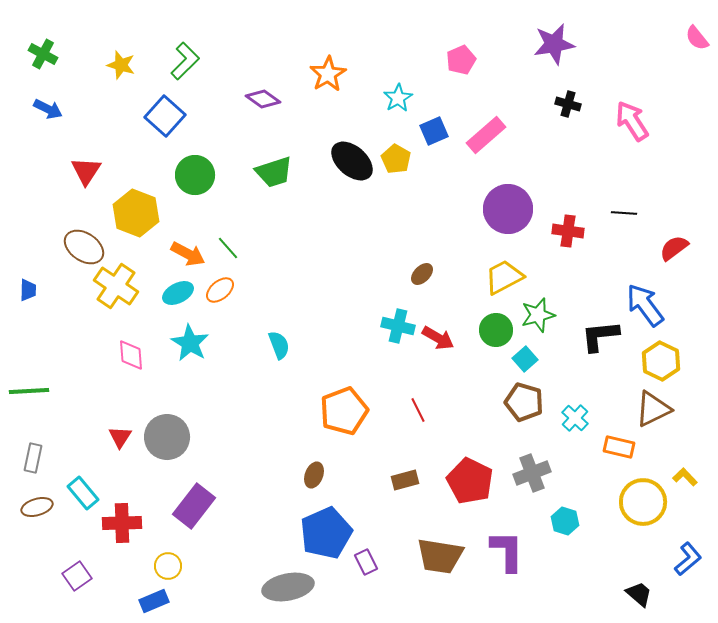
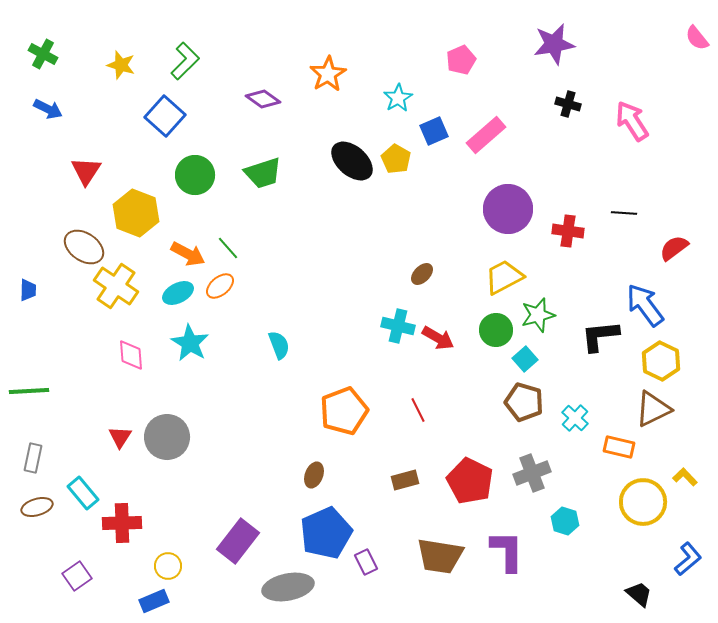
green trapezoid at (274, 172): moved 11 px left, 1 px down
orange ellipse at (220, 290): moved 4 px up
purple rectangle at (194, 506): moved 44 px right, 35 px down
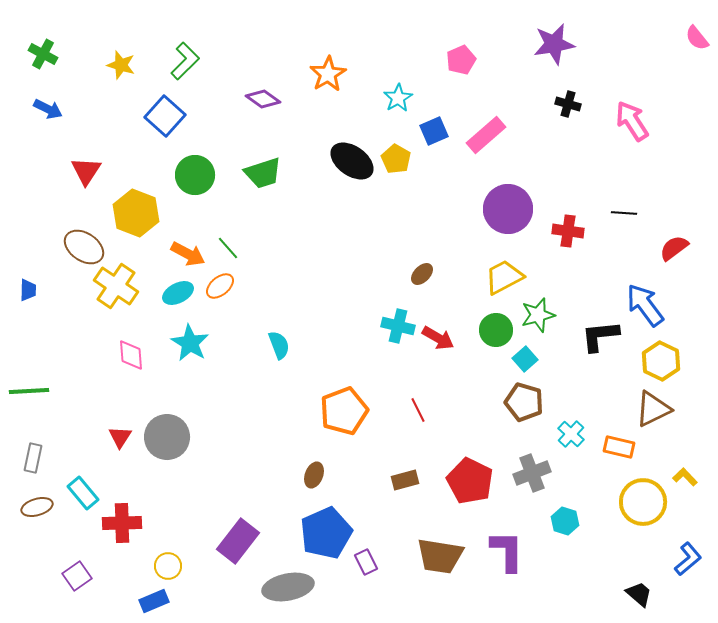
black ellipse at (352, 161): rotated 6 degrees counterclockwise
cyan cross at (575, 418): moved 4 px left, 16 px down
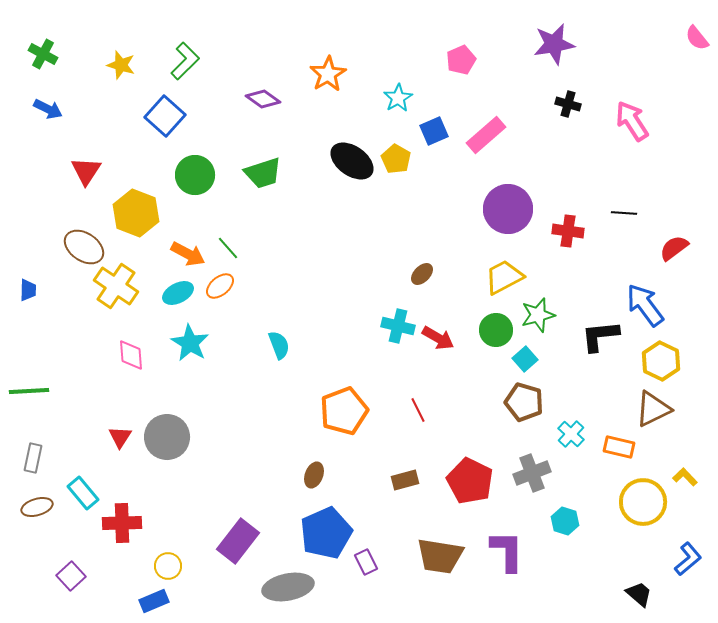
purple square at (77, 576): moved 6 px left; rotated 8 degrees counterclockwise
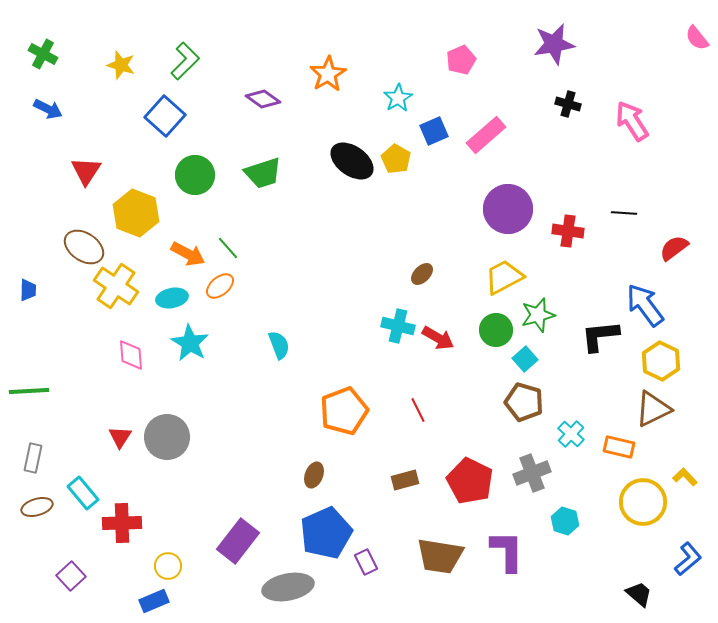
cyan ellipse at (178, 293): moved 6 px left, 5 px down; rotated 16 degrees clockwise
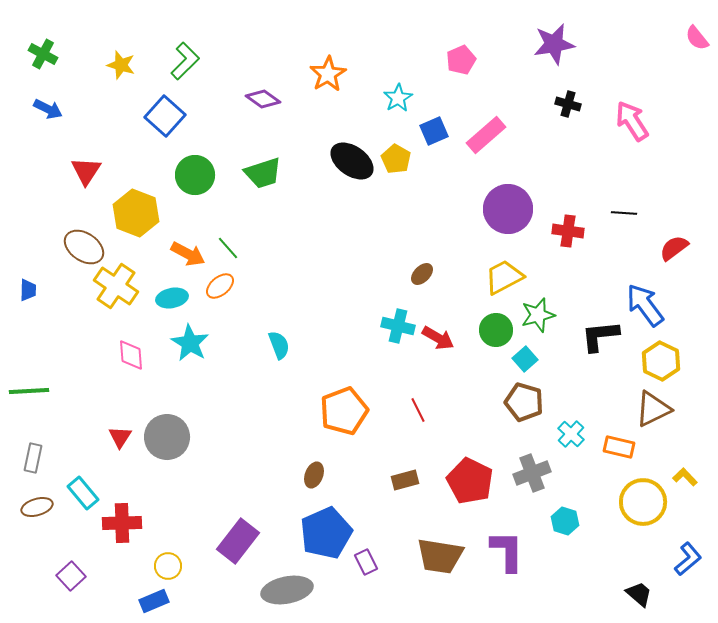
gray ellipse at (288, 587): moved 1 px left, 3 px down
